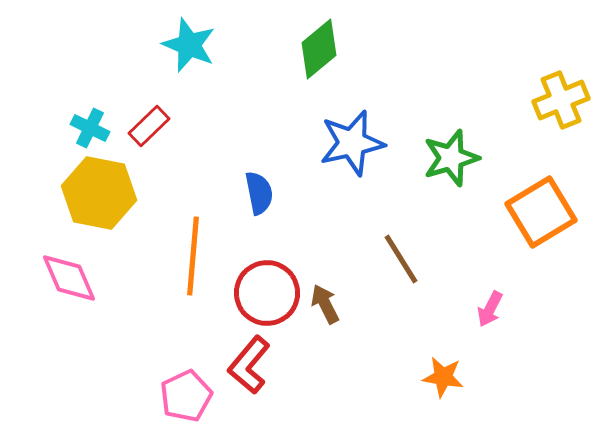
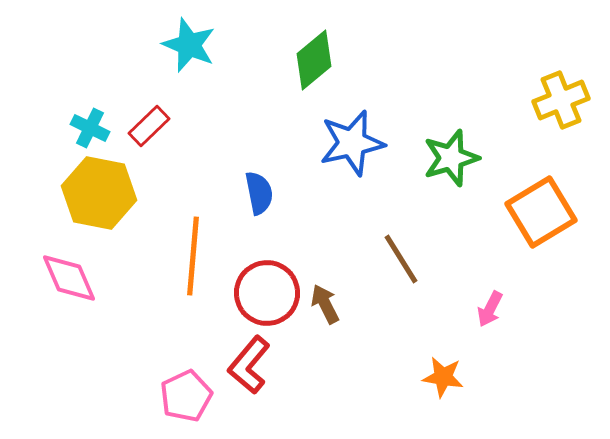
green diamond: moved 5 px left, 11 px down
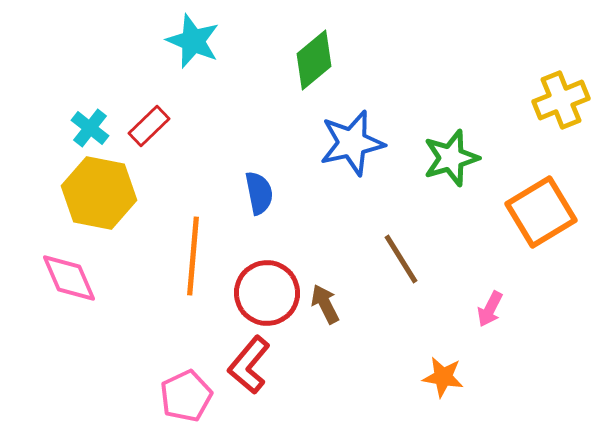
cyan star: moved 4 px right, 4 px up
cyan cross: rotated 12 degrees clockwise
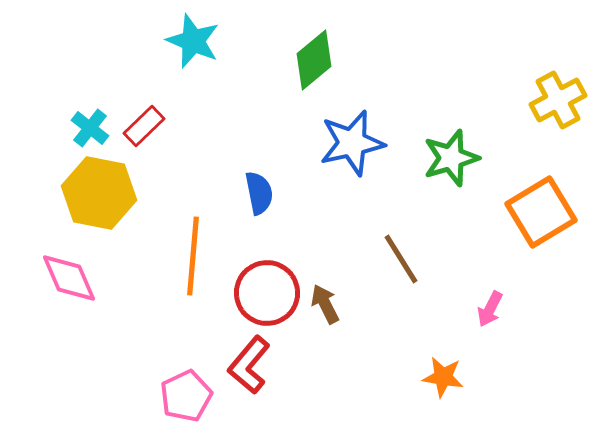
yellow cross: moved 3 px left; rotated 6 degrees counterclockwise
red rectangle: moved 5 px left
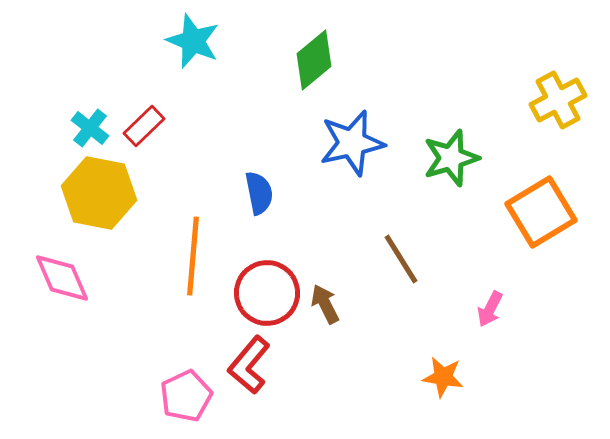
pink diamond: moved 7 px left
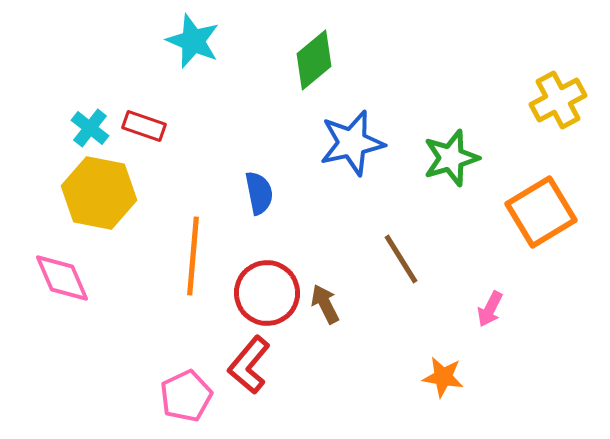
red rectangle: rotated 63 degrees clockwise
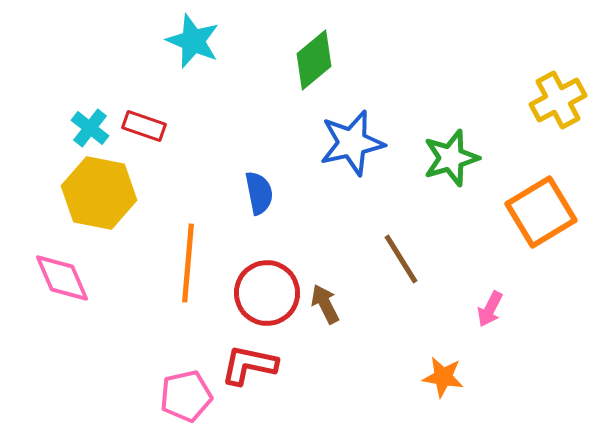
orange line: moved 5 px left, 7 px down
red L-shape: rotated 62 degrees clockwise
pink pentagon: rotated 12 degrees clockwise
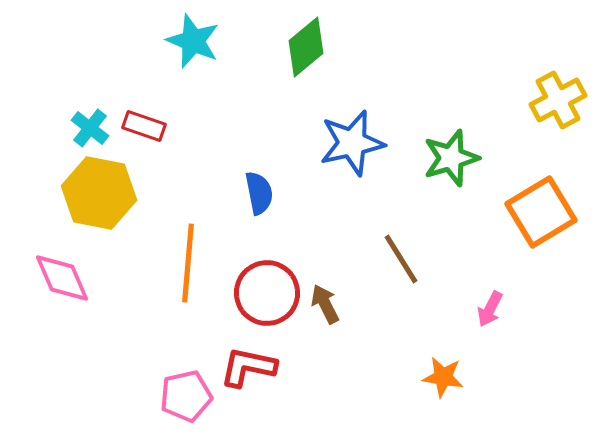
green diamond: moved 8 px left, 13 px up
red L-shape: moved 1 px left, 2 px down
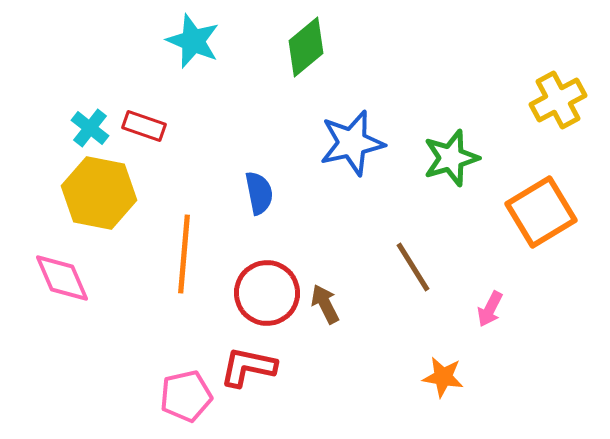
brown line: moved 12 px right, 8 px down
orange line: moved 4 px left, 9 px up
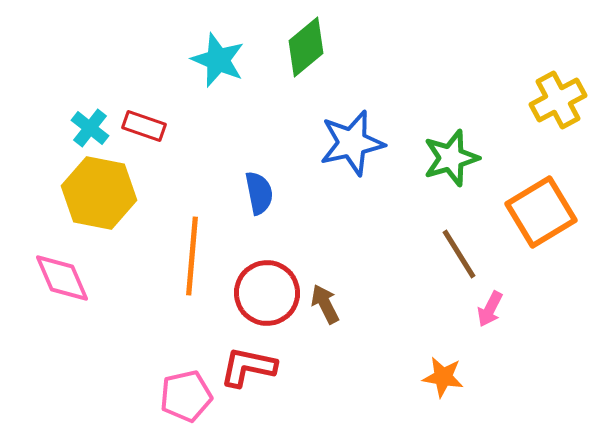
cyan star: moved 25 px right, 19 px down
orange line: moved 8 px right, 2 px down
brown line: moved 46 px right, 13 px up
